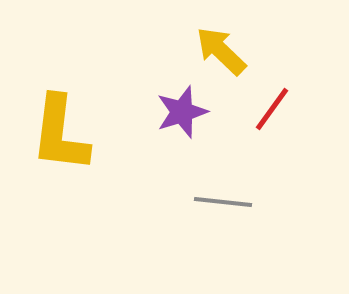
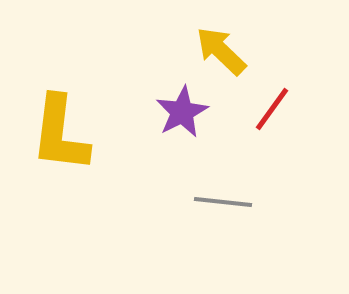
purple star: rotated 10 degrees counterclockwise
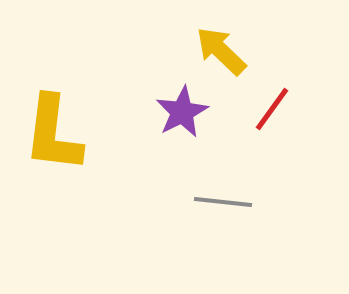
yellow L-shape: moved 7 px left
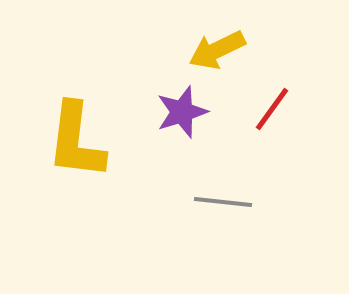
yellow arrow: moved 4 px left, 1 px up; rotated 70 degrees counterclockwise
purple star: rotated 10 degrees clockwise
yellow L-shape: moved 23 px right, 7 px down
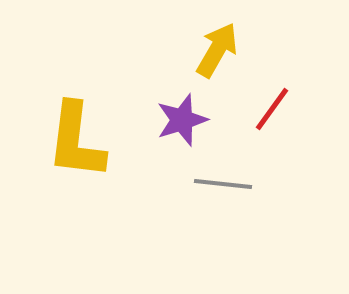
yellow arrow: rotated 146 degrees clockwise
purple star: moved 8 px down
gray line: moved 18 px up
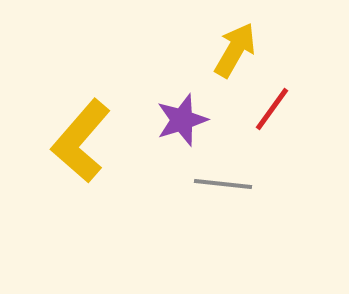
yellow arrow: moved 18 px right
yellow L-shape: moved 5 px right; rotated 34 degrees clockwise
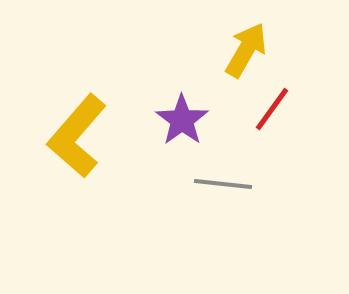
yellow arrow: moved 11 px right
purple star: rotated 18 degrees counterclockwise
yellow L-shape: moved 4 px left, 5 px up
